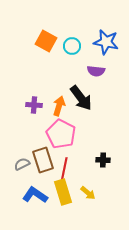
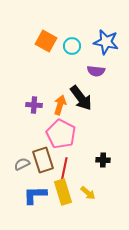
orange arrow: moved 1 px right, 1 px up
blue L-shape: rotated 35 degrees counterclockwise
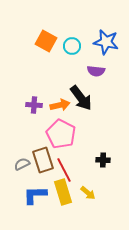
orange arrow: rotated 60 degrees clockwise
red line: rotated 40 degrees counterclockwise
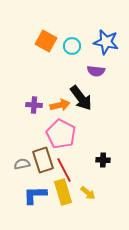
gray semicircle: rotated 14 degrees clockwise
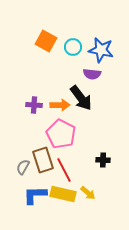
blue star: moved 5 px left, 8 px down
cyan circle: moved 1 px right, 1 px down
purple semicircle: moved 4 px left, 3 px down
orange arrow: rotated 12 degrees clockwise
gray semicircle: moved 1 px right, 3 px down; rotated 49 degrees counterclockwise
yellow rectangle: moved 2 px down; rotated 60 degrees counterclockwise
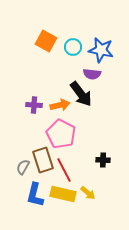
black arrow: moved 4 px up
orange arrow: rotated 12 degrees counterclockwise
blue L-shape: rotated 75 degrees counterclockwise
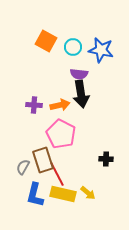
purple semicircle: moved 13 px left
black arrow: rotated 28 degrees clockwise
black cross: moved 3 px right, 1 px up
red line: moved 7 px left, 4 px down
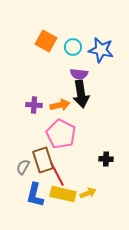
yellow arrow: rotated 63 degrees counterclockwise
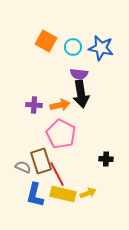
blue star: moved 2 px up
brown rectangle: moved 2 px left, 1 px down
gray semicircle: rotated 84 degrees clockwise
